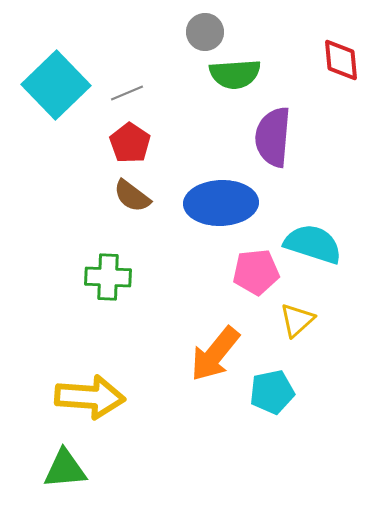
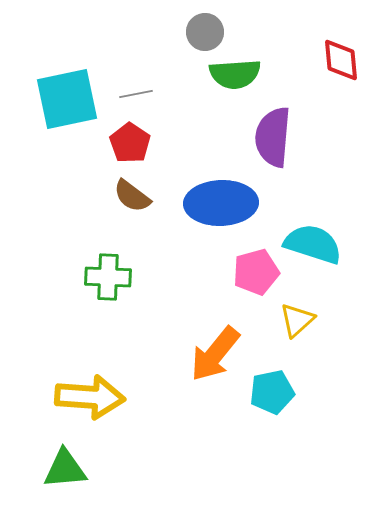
cyan square: moved 11 px right, 14 px down; rotated 32 degrees clockwise
gray line: moved 9 px right, 1 px down; rotated 12 degrees clockwise
pink pentagon: rotated 9 degrees counterclockwise
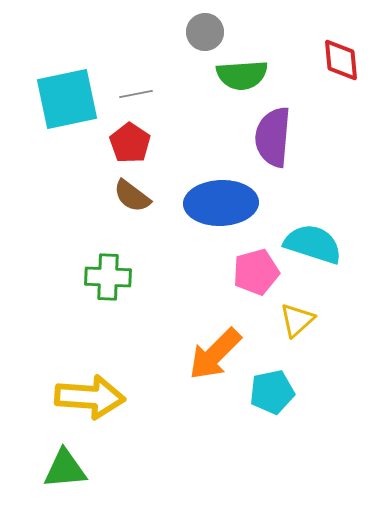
green semicircle: moved 7 px right, 1 px down
orange arrow: rotated 6 degrees clockwise
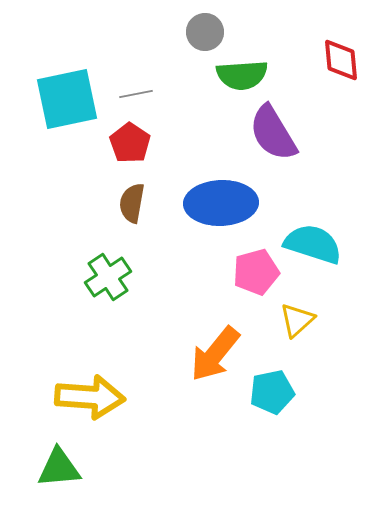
purple semicircle: moved 4 px up; rotated 36 degrees counterclockwise
brown semicircle: moved 7 px down; rotated 63 degrees clockwise
green cross: rotated 36 degrees counterclockwise
orange arrow: rotated 6 degrees counterclockwise
green triangle: moved 6 px left, 1 px up
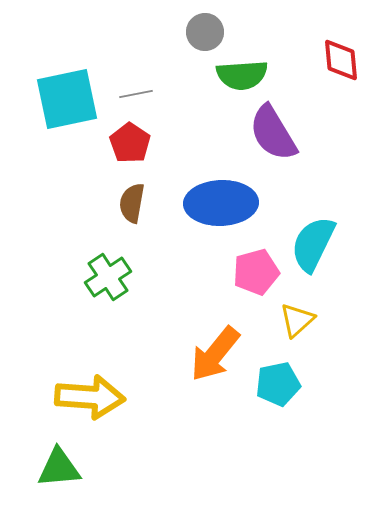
cyan semicircle: rotated 82 degrees counterclockwise
cyan pentagon: moved 6 px right, 8 px up
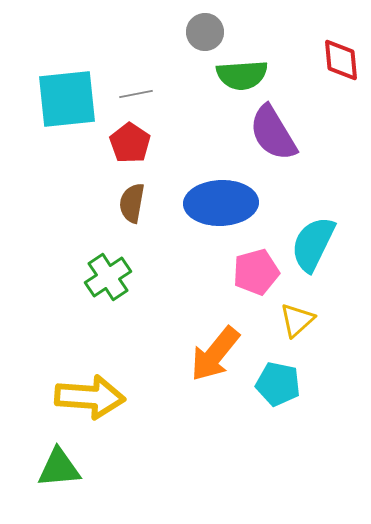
cyan square: rotated 6 degrees clockwise
cyan pentagon: rotated 24 degrees clockwise
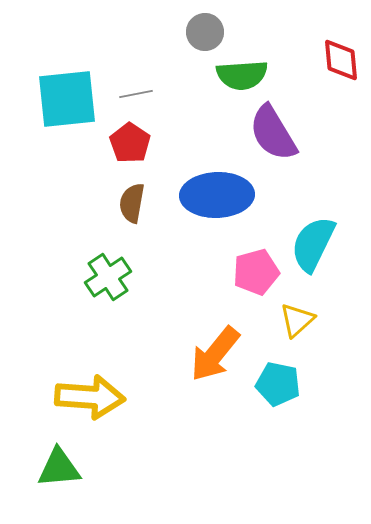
blue ellipse: moved 4 px left, 8 px up
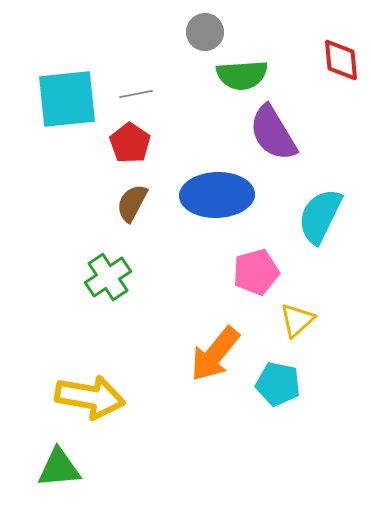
brown semicircle: rotated 18 degrees clockwise
cyan semicircle: moved 7 px right, 28 px up
yellow arrow: rotated 6 degrees clockwise
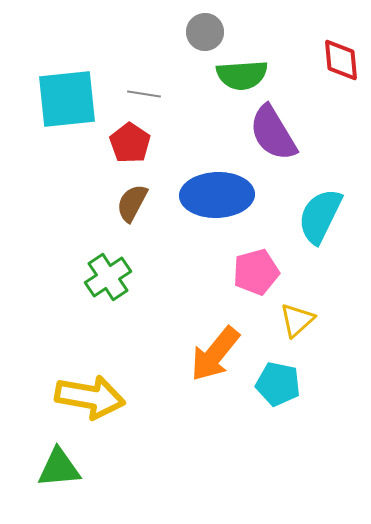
gray line: moved 8 px right; rotated 20 degrees clockwise
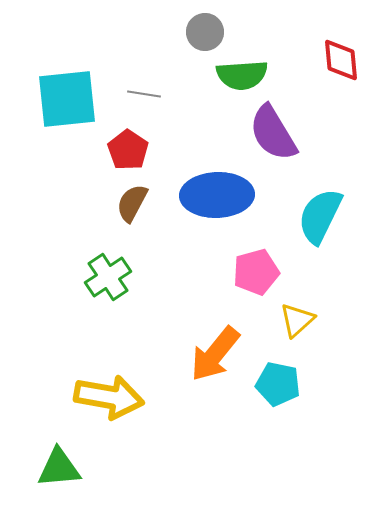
red pentagon: moved 2 px left, 7 px down
yellow arrow: moved 19 px right
